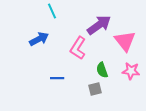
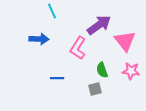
blue arrow: rotated 30 degrees clockwise
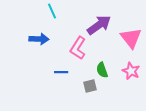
pink triangle: moved 6 px right, 3 px up
pink star: rotated 18 degrees clockwise
blue line: moved 4 px right, 6 px up
gray square: moved 5 px left, 3 px up
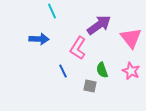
blue line: moved 2 px right, 1 px up; rotated 64 degrees clockwise
gray square: rotated 24 degrees clockwise
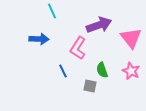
purple arrow: rotated 15 degrees clockwise
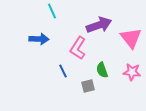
pink star: moved 1 px right, 1 px down; rotated 18 degrees counterclockwise
gray square: moved 2 px left; rotated 24 degrees counterclockwise
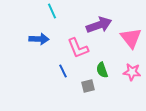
pink L-shape: rotated 55 degrees counterclockwise
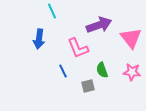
blue arrow: rotated 96 degrees clockwise
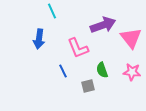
purple arrow: moved 4 px right
